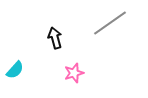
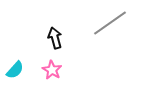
pink star: moved 22 px left, 3 px up; rotated 24 degrees counterclockwise
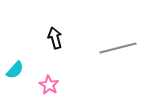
gray line: moved 8 px right, 25 px down; rotated 21 degrees clockwise
pink star: moved 3 px left, 15 px down
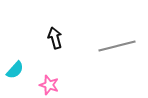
gray line: moved 1 px left, 2 px up
pink star: rotated 12 degrees counterclockwise
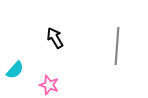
black arrow: rotated 15 degrees counterclockwise
gray line: rotated 72 degrees counterclockwise
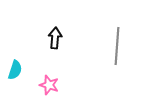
black arrow: rotated 35 degrees clockwise
cyan semicircle: rotated 24 degrees counterclockwise
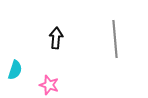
black arrow: moved 1 px right
gray line: moved 2 px left, 7 px up; rotated 9 degrees counterclockwise
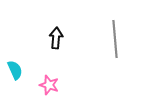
cyan semicircle: rotated 42 degrees counterclockwise
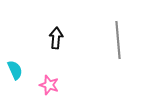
gray line: moved 3 px right, 1 px down
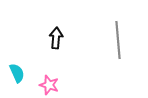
cyan semicircle: moved 2 px right, 3 px down
